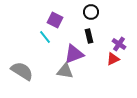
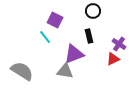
black circle: moved 2 px right, 1 px up
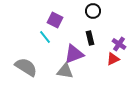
black rectangle: moved 1 px right, 2 px down
gray semicircle: moved 4 px right, 4 px up
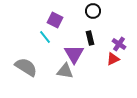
purple triangle: rotated 40 degrees counterclockwise
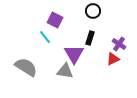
black rectangle: rotated 32 degrees clockwise
